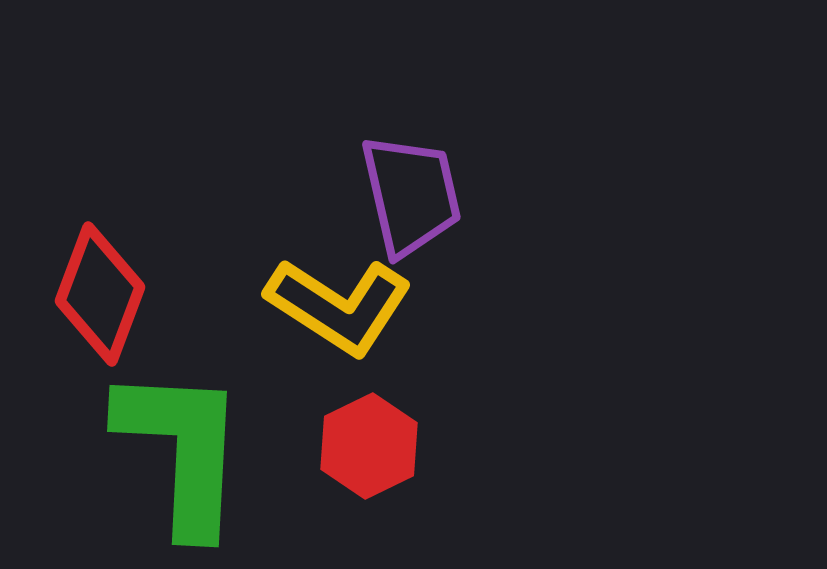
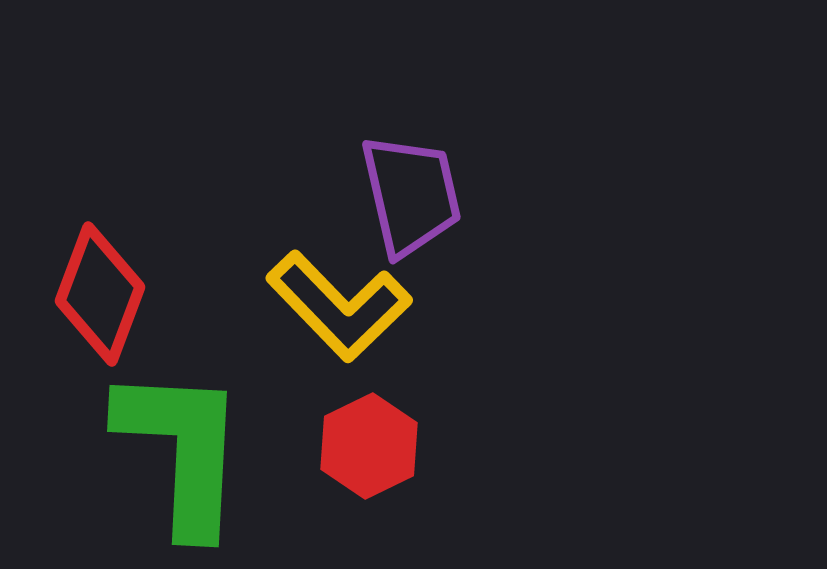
yellow L-shape: rotated 13 degrees clockwise
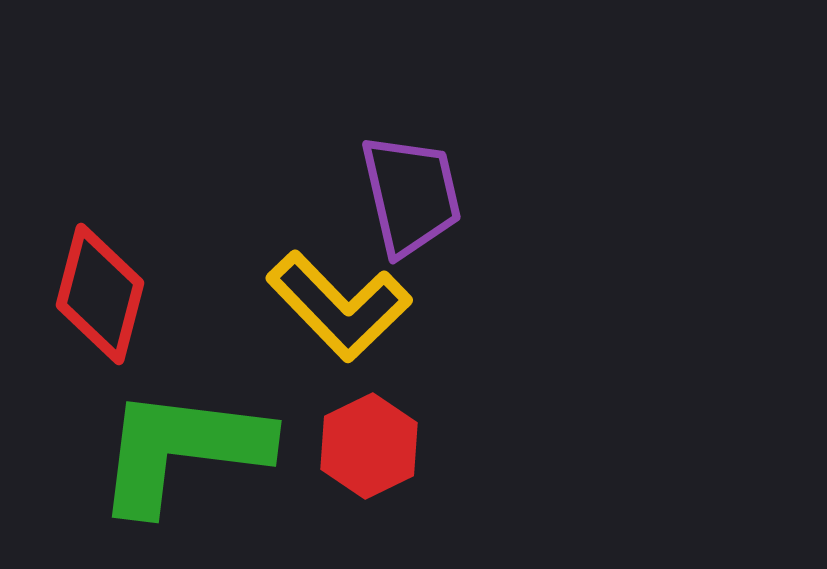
red diamond: rotated 6 degrees counterclockwise
green L-shape: rotated 86 degrees counterclockwise
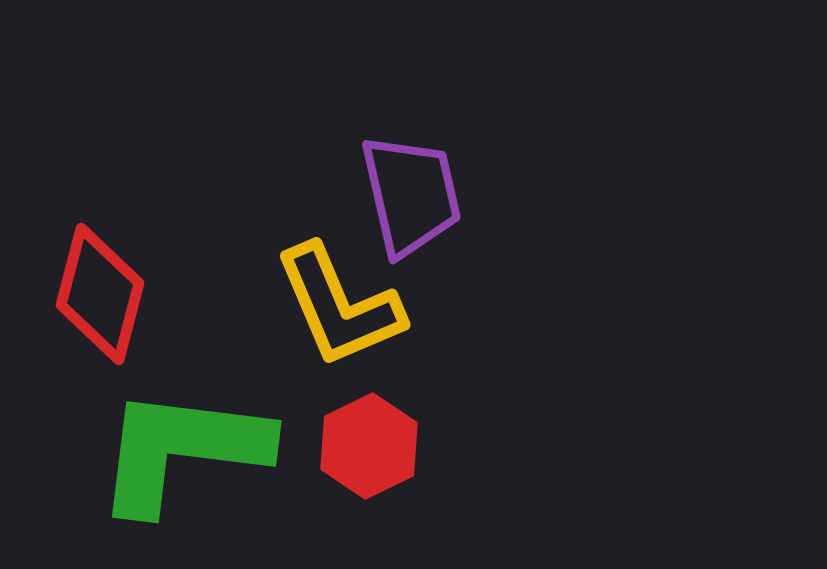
yellow L-shape: rotated 21 degrees clockwise
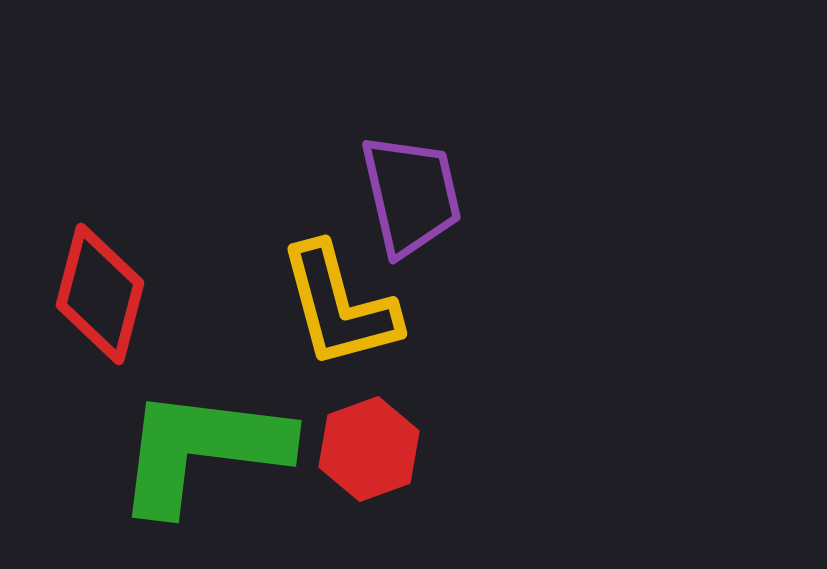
yellow L-shape: rotated 8 degrees clockwise
red hexagon: moved 3 px down; rotated 6 degrees clockwise
green L-shape: moved 20 px right
